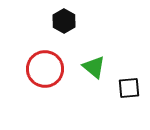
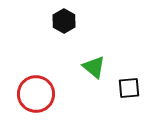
red circle: moved 9 px left, 25 px down
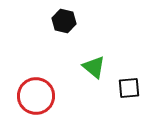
black hexagon: rotated 15 degrees counterclockwise
red circle: moved 2 px down
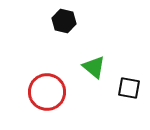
black square: rotated 15 degrees clockwise
red circle: moved 11 px right, 4 px up
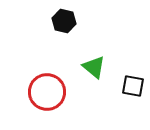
black square: moved 4 px right, 2 px up
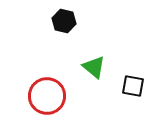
red circle: moved 4 px down
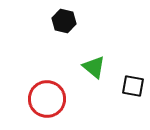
red circle: moved 3 px down
